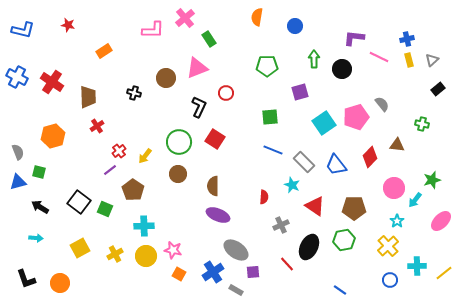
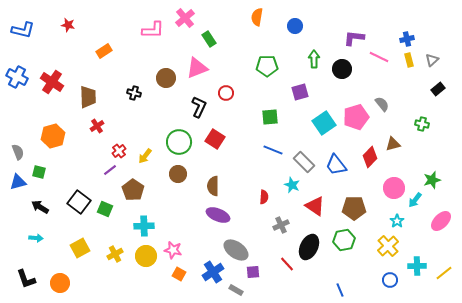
brown triangle at (397, 145): moved 4 px left, 1 px up; rotated 21 degrees counterclockwise
blue line at (340, 290): rotated 32 degrees clockwise
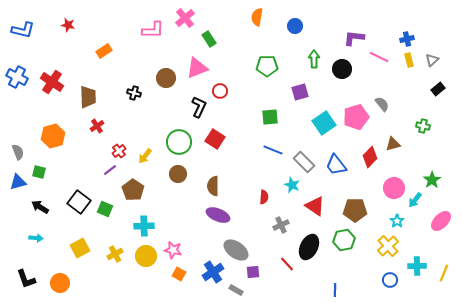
red circle at (226, 93): moved 6 px left, 2 px up
green cross at (422, 124): moved 1 px right, 2 px down
green star at (432, 180): rotated 18 degrees counterclockwise
brown pentagon at (354, 208): moved 1 px right, 2 px down
yellow line at (444, 273): rotated 30 degrees counterclockwise
blue line at (340, 290): moved 5 px left; rotated 24 degrees clockwise
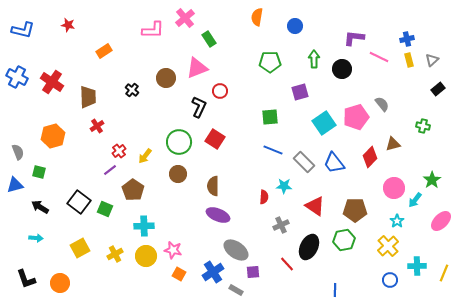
green pentagon at (267, 66): moved 3 px right, 4 px up
black cross at (134, 93): moved 2 px left, 3 px up; rotated 24 degrees clockwise
blue trapezoid at (336, 165): moved 2 px left, 2 px up
blue triangle at (18, 182): moved 3 px left, 3 px down
cyan star at (292, 185): moved 8 px left, 1 px down; rotated 21 degrees counterclockwise
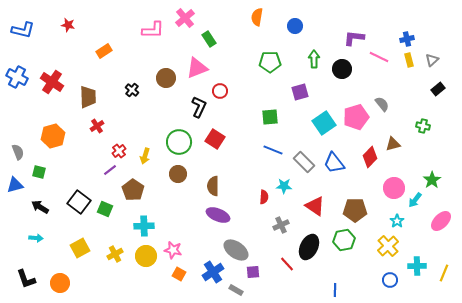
yellow arrow at (145, 156): rotated 21 degrees counterclockwise
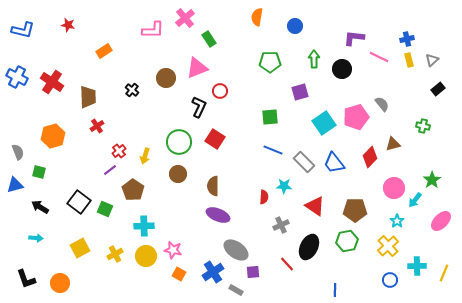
green hexagon at (344, 240): moved 3 px right, 1 px down
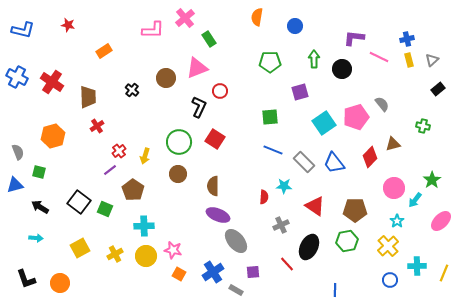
gray ellipse at (236, 250): moved 9 px up; rotated 15 degrees clockwise
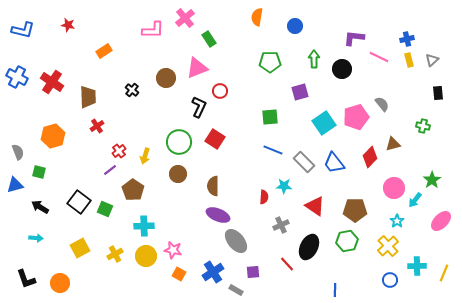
black rectangle at (438, 89): moved 4 px down; rotated 56 degrees counterclockwise
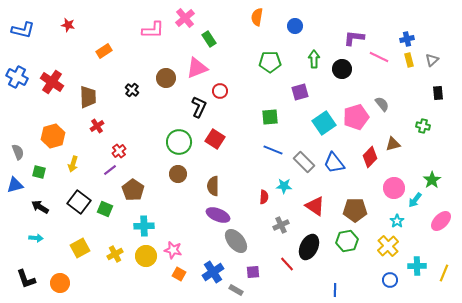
yellow arrow at (145, 156): moved 72 px left, 8 px down
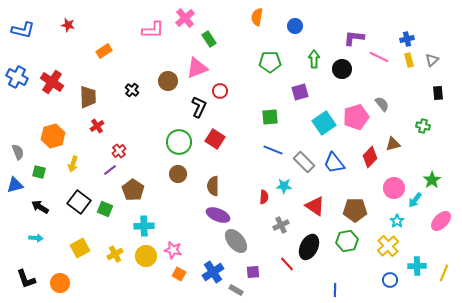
brown circle at (166, 78): moved 2 px right, 3 px down
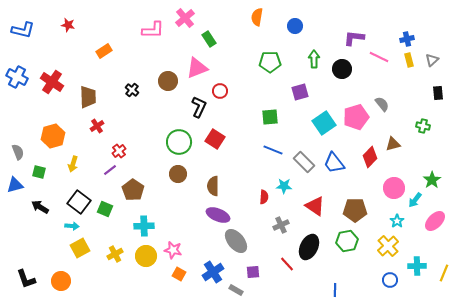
pink ellipse at (441, 221): moved 6 px left
cyan arrow at (36, 238): moved 36 px right, 12 px up
orange circle at (60, 283): moved 1 px right, 2 px up
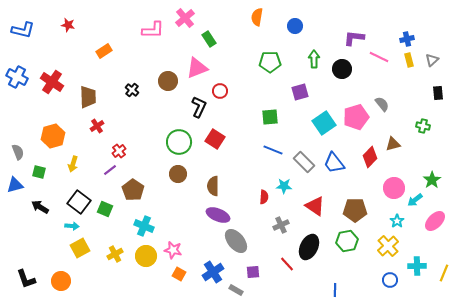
cyan arrow at (415, 200): rotated 14 degrees clockwise
cyan cross at (144, 226): rotated 24 degrees clockwise
